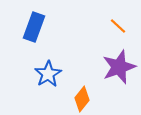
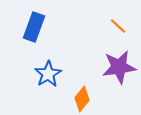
purple star: rotated 12 degrees clockwise
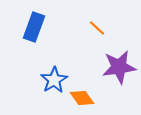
orange line: moved 21 px left, 2 px down
blue star: moved 6 px right, 6 px down
orange diamond: moved 1 px up; rotated 75 degrees counterclockwise
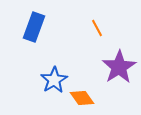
orange line: rotated 18 degrees clockwise
purple star: rotated 24 degrees counterclockwise
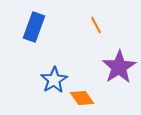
orange line: moved 1 px left, 3 px up
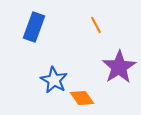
blue star: rotated 12 degrees counterclockwise
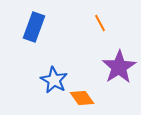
orange line: moved 4 px right, 2 px up
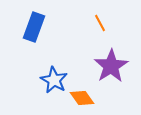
purple star: moved 8 px left, 1 px up
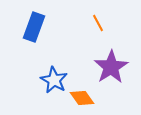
orange line: moved 2 px left
purple star: moved 1 px down
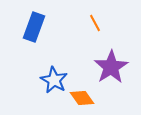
orange line: moved 3 px left
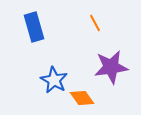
blue rectangle: rotated 36 degrees counterclockwise
purple star: rotated 24 degrees clockwise
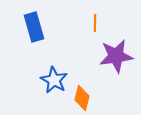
orange line: rotated 30 degrees clockwise
purple star: moved 5 px right, 11 px up
orange diamond: rotated 50 degrees clockwise
